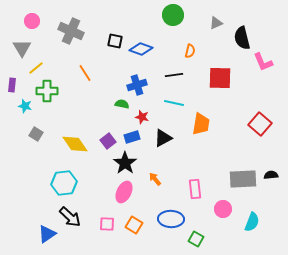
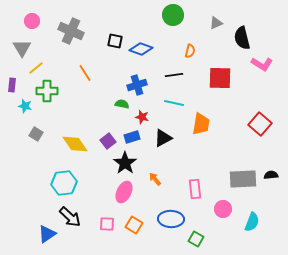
pink L-shape at (263, 62): moved 1 px left, 2 px down; rotated 35 degrees counterclockwise
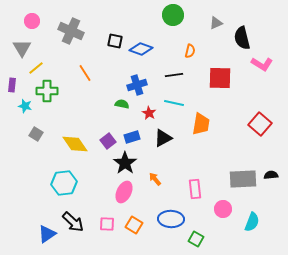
red star at (142, 117): moved 7 px right, 4 px up; rotated 16 degrees clockwise
black arrow at (70, 217): moved 3 px right, 5 px down
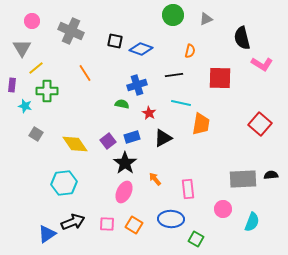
gray triangle at (216, 23): moved 10 px left, 4 px up
cyan line at (174, 103): moved 7 px right
pink rectangle at (195, 189): moved 7 px left
black arrow at (73, 222): rotated 65 degrees counterclockwise
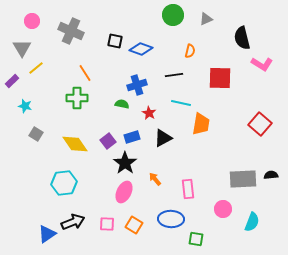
purple rectangle at (12, 85): moved 4 px up; rotated 40 degrees clockwise
green cross at (47, 91): moved 30 px right, 7 px down
green square at (196, 239): rotated 21 degrees counterclockwise
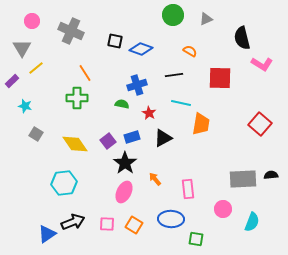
orange semicircle at (190, 51): rotated 72 degrees counterclockwise
